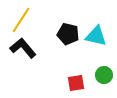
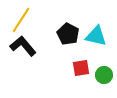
black pentagon: rotated 15 degrees clockwise
black L-shape: moved 2 px up
red square: moved 5 px right, 15 px up
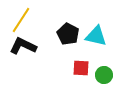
black L-shape: rotated 24 degrees counterclockwise
red square: rotated 12 degrees clockwise
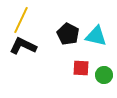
yellow line: rotated 8 degrees counterclockwise
